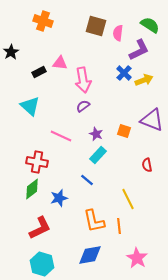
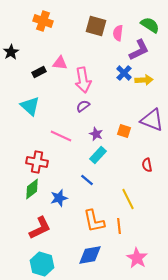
yellow arrow: rotated 18 degrees clockwise
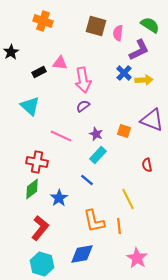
blue star: rotated 18 degrees counterclockwise
red L-shape: rotated 25 degrees counterclockwise
blue diamond: moved 8 px left, 1 px up
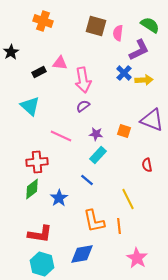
purple star: rotated 16 degrees counterclockwise
red cross: rotated 15 degrees counterclockwise
red L-shape: moved 6 px down; rotated 60 degrees clockwise
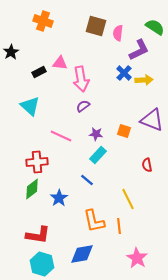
green semicircle: moved 5 px right, 2 px down
pink arrow: moved 2 px left, 1 px up
red L-shape: moved 2 px left, 1 px down
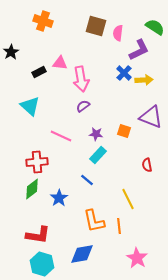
purple triangle: moved 1 px left, 3 px up
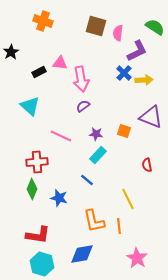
purple L-shape: moved 2 px left, 1 px down
green diamond: rotated 30 degrees counterclockwise
blue star: rotated 24 degrees counterclockwise
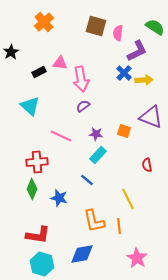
orange cross: moved 1 px right, 1 px down; rotated 30 degrees clockwise
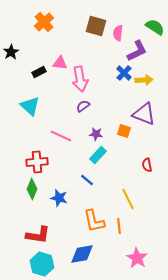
pink arrow: moved 1 px left
purple triangle: moved 7 px left, 3 px up
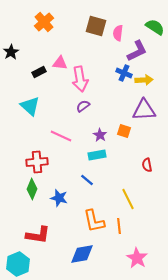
blue cross: rotated 21 degrees counterclockwise
purple triangle: moved 4 px up; rotated 25 degrees counterclockwise
purple star: moved 4 px right, 1 px down; rotated 24 degrees clockwise
cyan rectangle: moved 1 px left; rotated 36 degrees clockwise
cyan hexagon: moved 24 px left; rotated 20 degrees clockwise
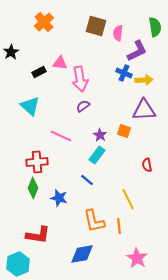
green semicircle: rotated 48 degrees clockwise
cyan rectangle: rotated 42 degrees counterclockwise
green diamond: moved 1 px right, 1 px up
